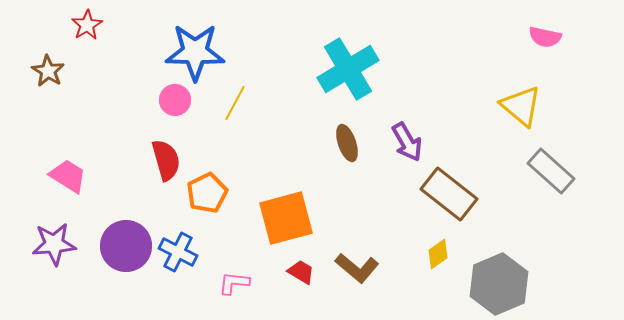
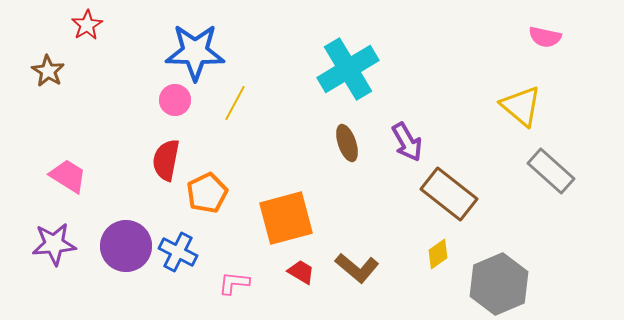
red semicircle: rotated 153 degrees counterclockwise
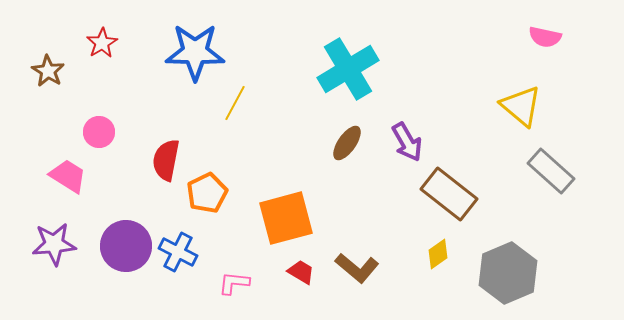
red star: moved 15 px right, 18 px down
pink circle: moved 76 px left, 32 px down
brown ellipse: rotated 54 degrees clockwise
gray hexagon: moved 9 px right, 11 px up
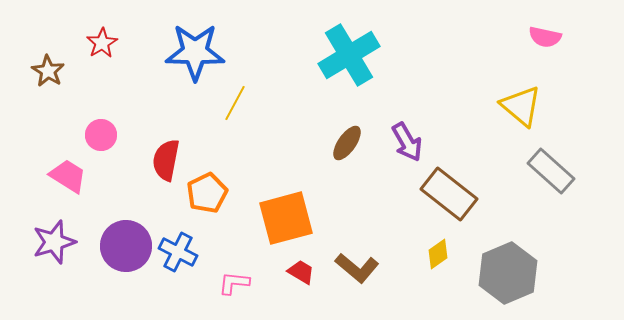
cyan cross: moved 1 px right, 14 px up
pink circle: moved 2 px right, 3 px down
purple star: moved 2 px up; rotated 12 degrees counterclockwise
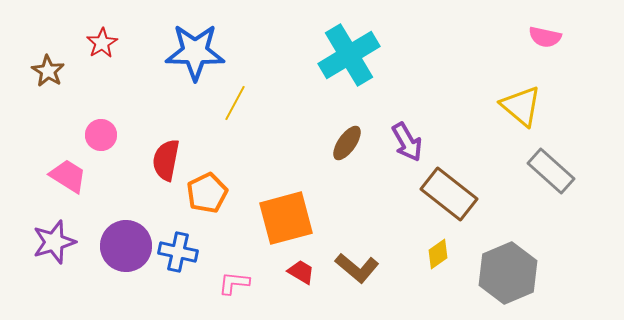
blue cross: rotated 15 degrees counterclockwise
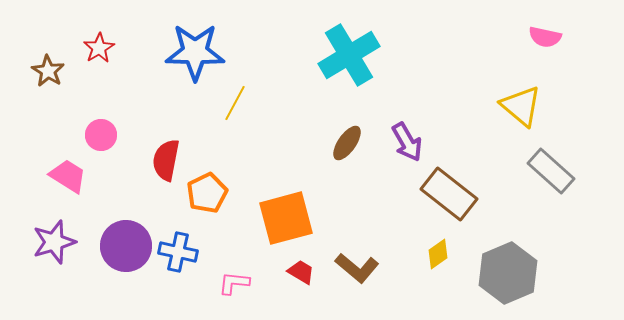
red star: moved 3 px left, 5 px down
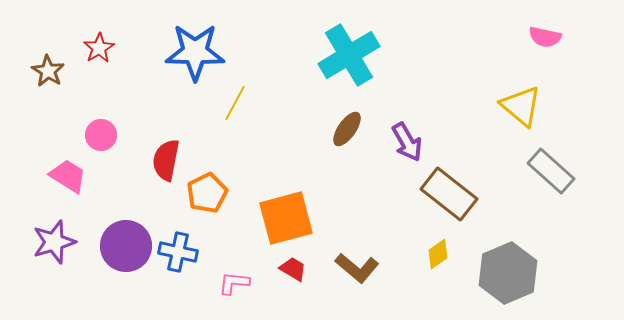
brown ellipse: moved 14 px up
red trapezoid: moved 8 px left, 3 px up
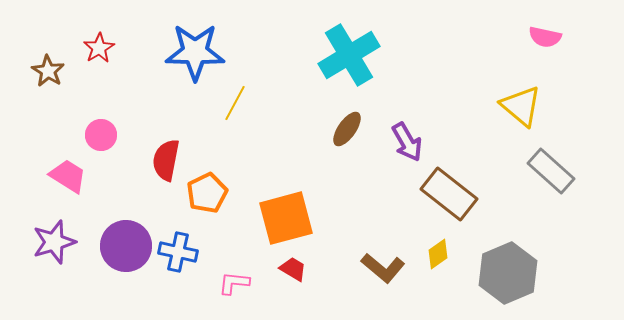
brown L-shape: moved 26 px right
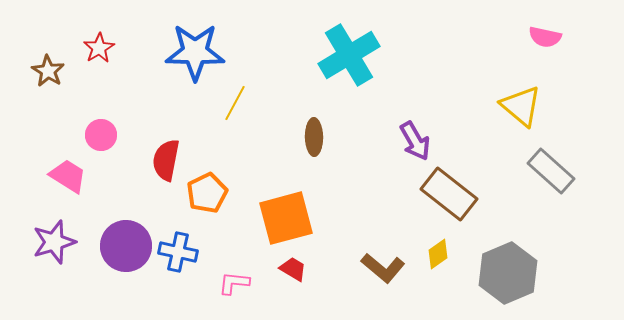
brown ellipse: moved 33 px left, 8 px down; rotated 36 degrees counterclockwise
purple arrow: moved 8 px right, 1 px up
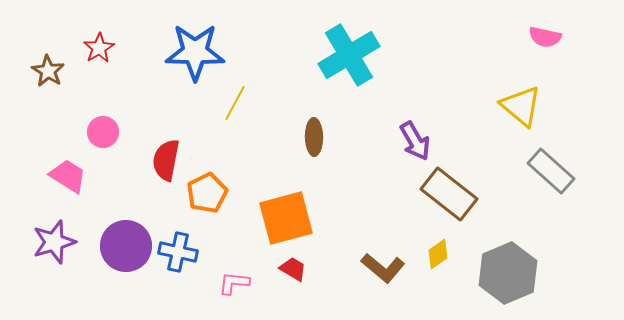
pink circle: moved 2 px right, 3 px up
